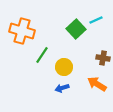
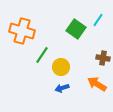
cyan line: moved 2 px right; rotated 32 degrees counterclockwise
green square: rotated 12 degrees counterclockwise
yellow circle: moved 3 px left
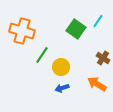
cyan line: moved 1 px down
brown cross: rotated 24 degrees clockwise
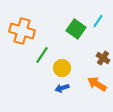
yellow circle: moved 1 px right, 1 px down
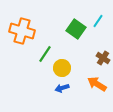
green line: moved 3 px right, 1 px up
